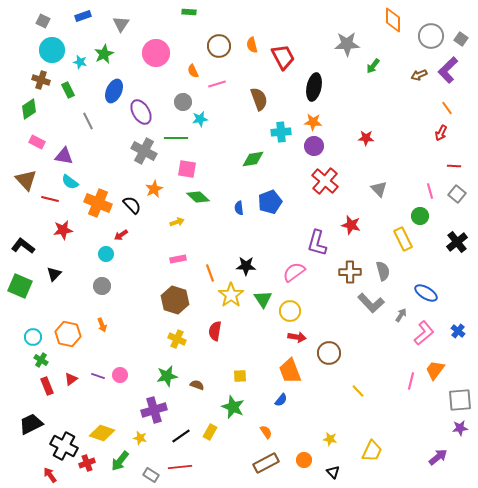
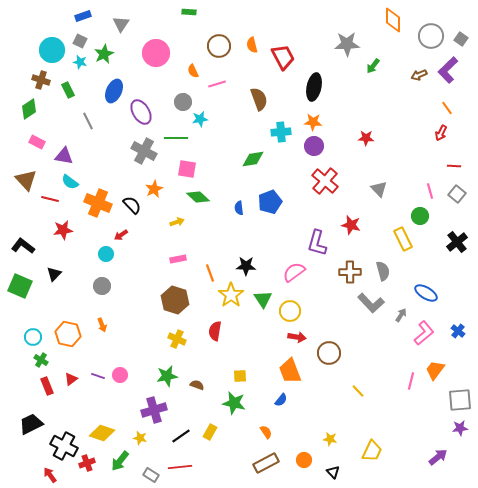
gray square at (43, 21): moved 37 px right, 20 px down
green star at (233, 407): moved 1 px right, 4 px up; rotated 10 degrees counterclockwise
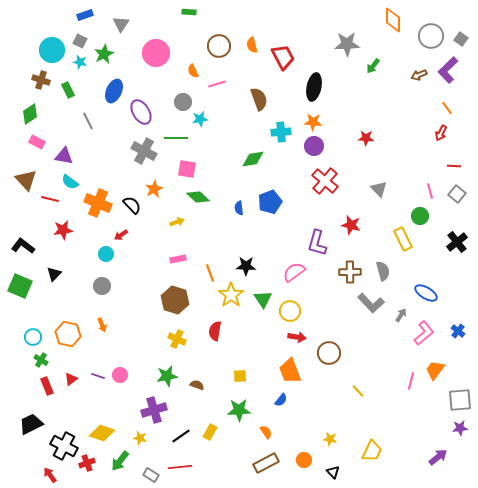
blue rectangle at (83, 16): moved 2 px right, 1 px up
green diamond at (29, 109): moved 1 px right, 5 px down
green star at (234, 403): moved 5 px right, 7 px down; rotated 15 degrees counterclockwise
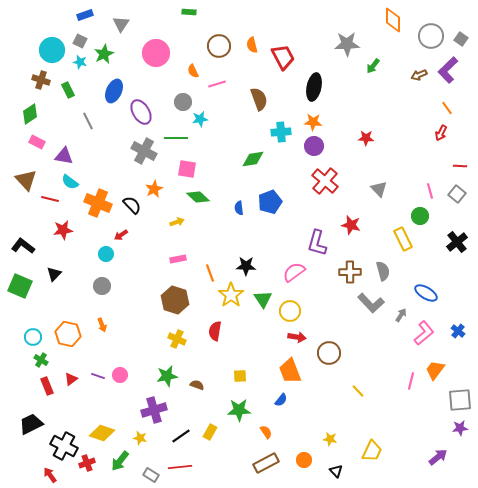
red line at (454, 166): moved 6 px right
black triangle at (333, 472): moved 3 px right, 1 px up
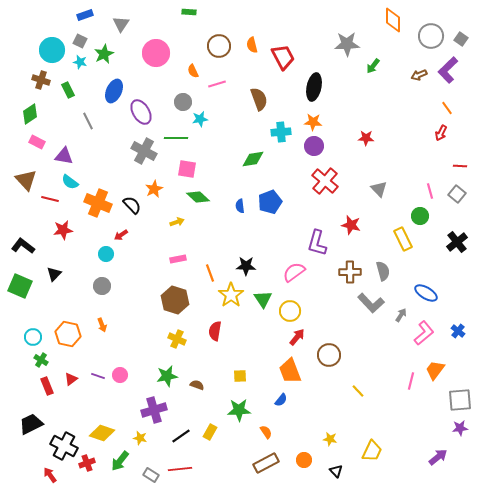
blue semicircle at (239, 208): moved 1 px right, 2 px up
red arrow at (297, 337): rotated 60 degrees counterclockwise
brown circle at (329, 353): moved 2 px down
red line at (180, 467): moved 2 px down
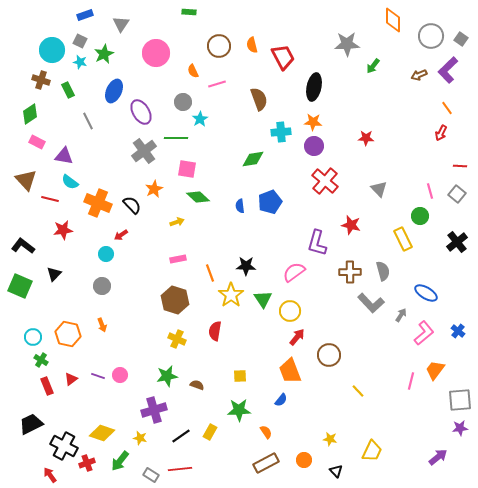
cyan star at (200, 119): rotated 21 degrees counterclockwise
gray cross at (144, 151): rotated 25 degrees clockwise
